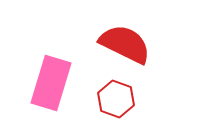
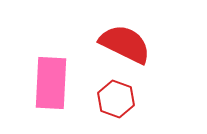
pink rectangle: rotated 14 degrees counterclockwise
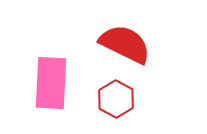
red hexagon: rotated 9 degrees clockwise
